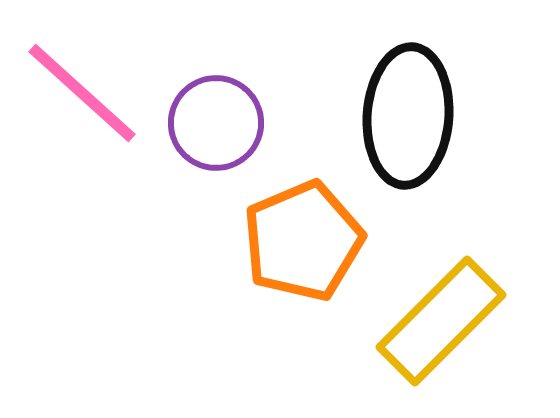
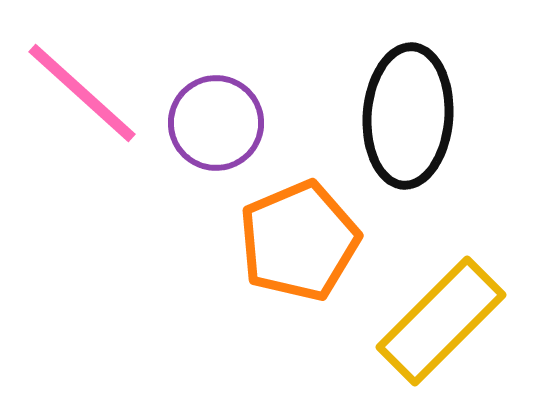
orange pentagon: moved 4 px left
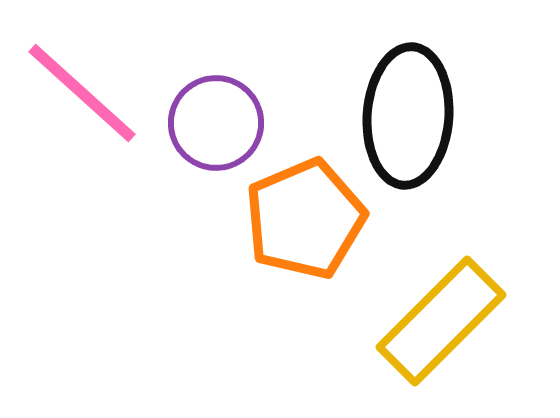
orange pentagon: moved 6 px right, 22 px up
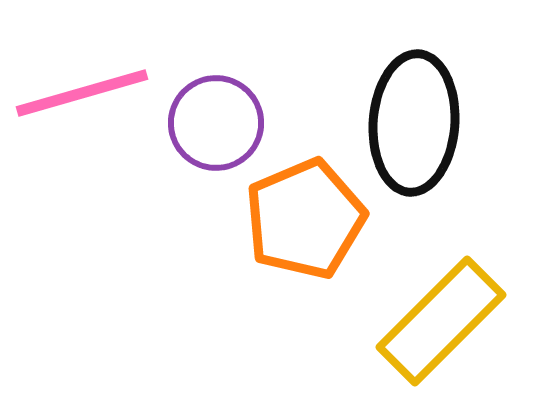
pink line: rotated 58 degrees counterclockwise
black ellipse: moved 6 px right, 7 px down
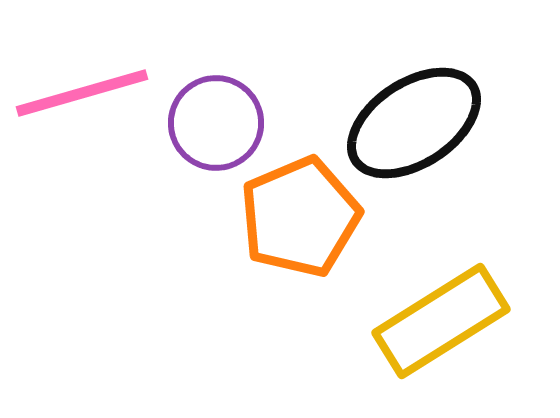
black ellipse: rotated 53 degrees clockwise
orange pentagon: moved 5 px left, 2 px up
yellow rectangle: rotated 13 degrees clockwise
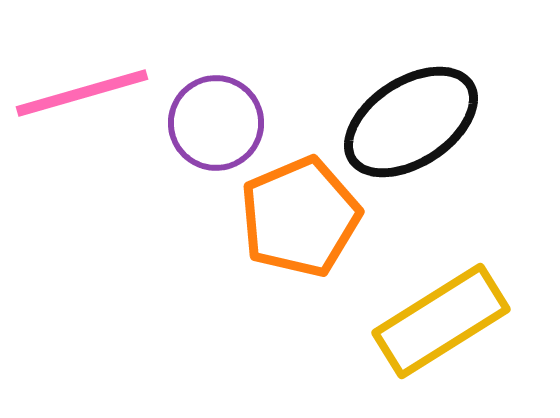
black ellipse: moved 3 px left, 1 px up
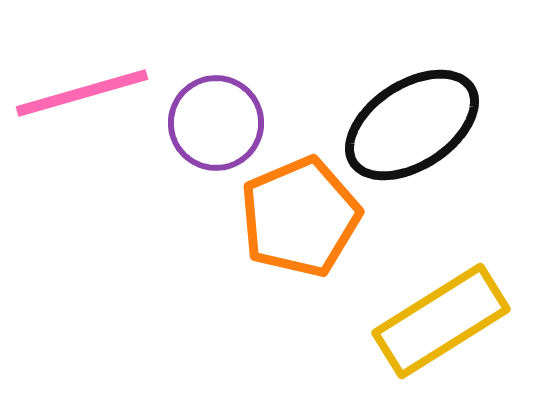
black ellipse: moved 1 px right, 3 px down
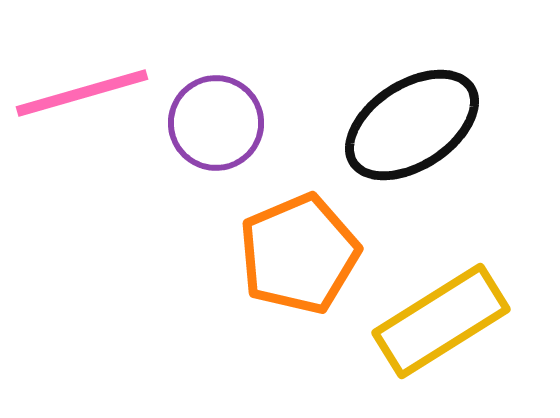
orange pentagon: moved 1 px left, 37 px down
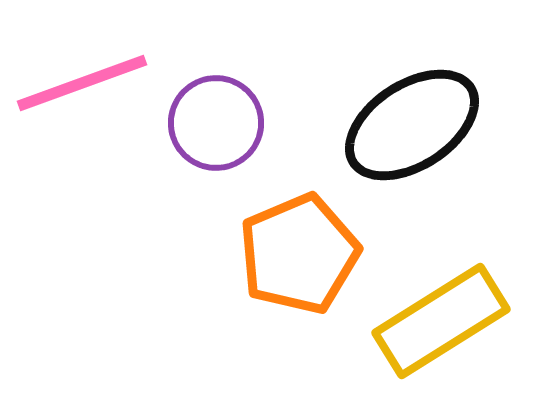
pink line: moved 10 px up; rotated 4 degrees counterclockwise
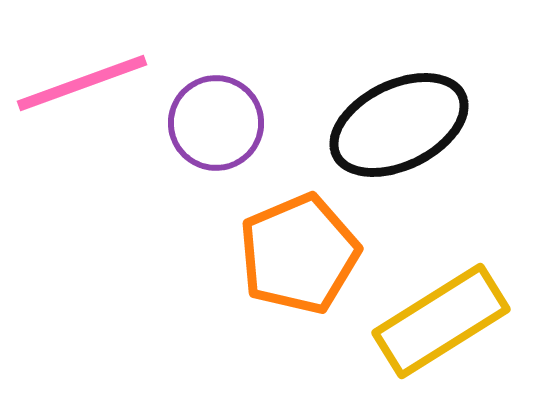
black ellipse: moved 13 px left; rotated 7 degrees clockwise
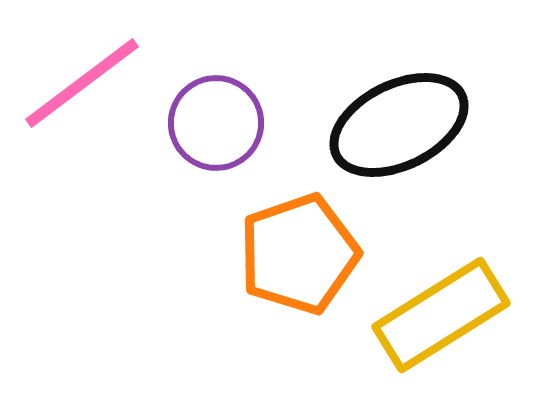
pink line: rotated 17 degrees counterclockwise
orange pentagon: rotated 4 degrees clockwise
yellow rectangle: moved 6 px up
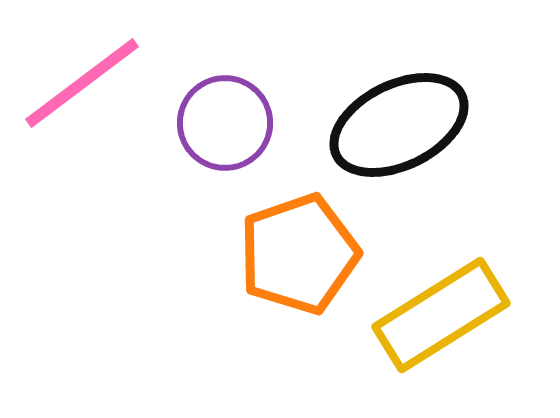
purple circle: moved 9 px right
